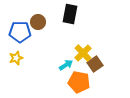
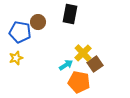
blue pentagon: rotated 10 degrees clockwise
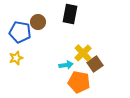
cyan arrow: rotated 24 degrees clockwise
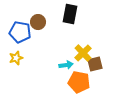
brown square: rotated 21 degrees clockwise
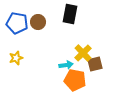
blue pentagon: moved 3 px left, 9 px up
orange pentagon: moved 4 px left, 2 px up
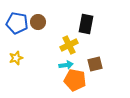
black rectangle: moved 16 px right, 10 px down
yellow cross: moved 14 px left, 8 px up; rotated 18 degrees clockwise
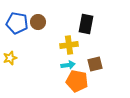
yellow cross: rotated 18 degrees clockwise
yellow star: moved 6 px left
cyan arrow: moved 2 px right
orange pentagon: moved 2 px right, 1 px down
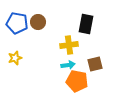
yellow star: moved 5 px right
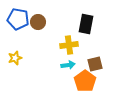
blue pentagon: moved 1 px right, 4 px up
orange pentagon: moved 8 px right; rotated 25 degrees clockwise
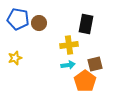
brown circle: moved 1 px right, 1 px down
